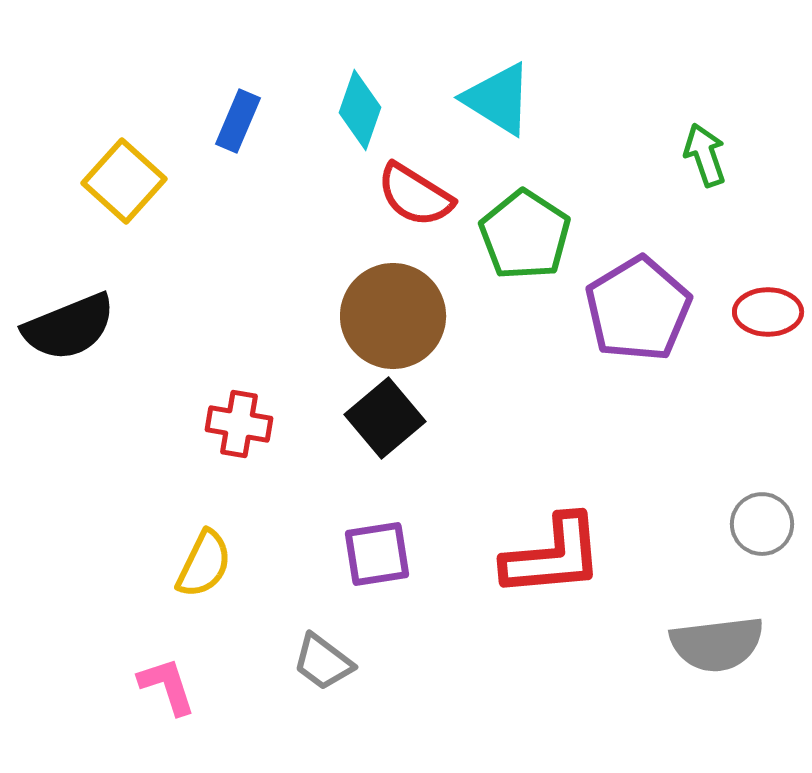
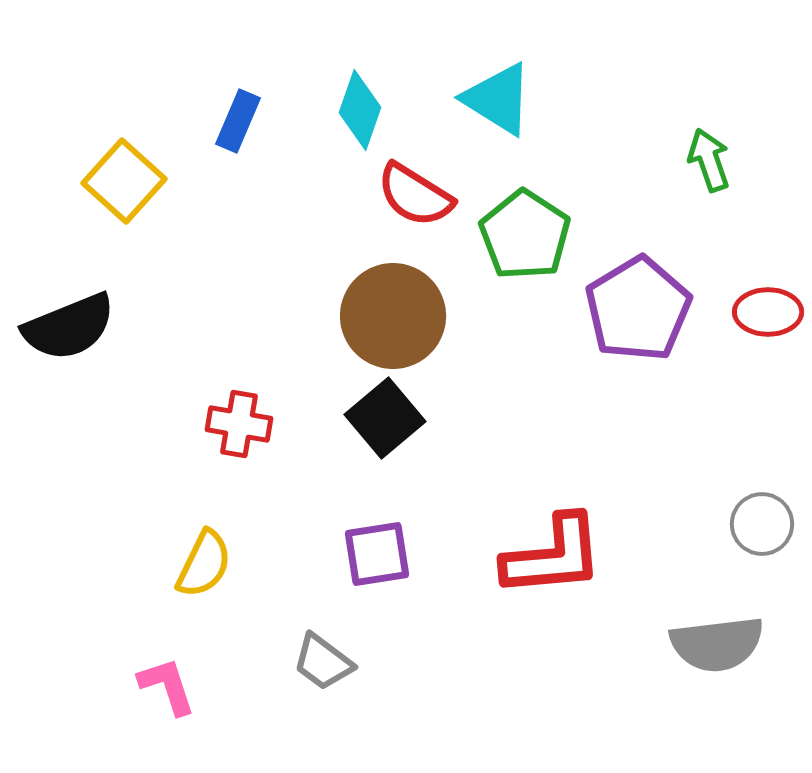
green arrow: moved 4 px right, 5 px down
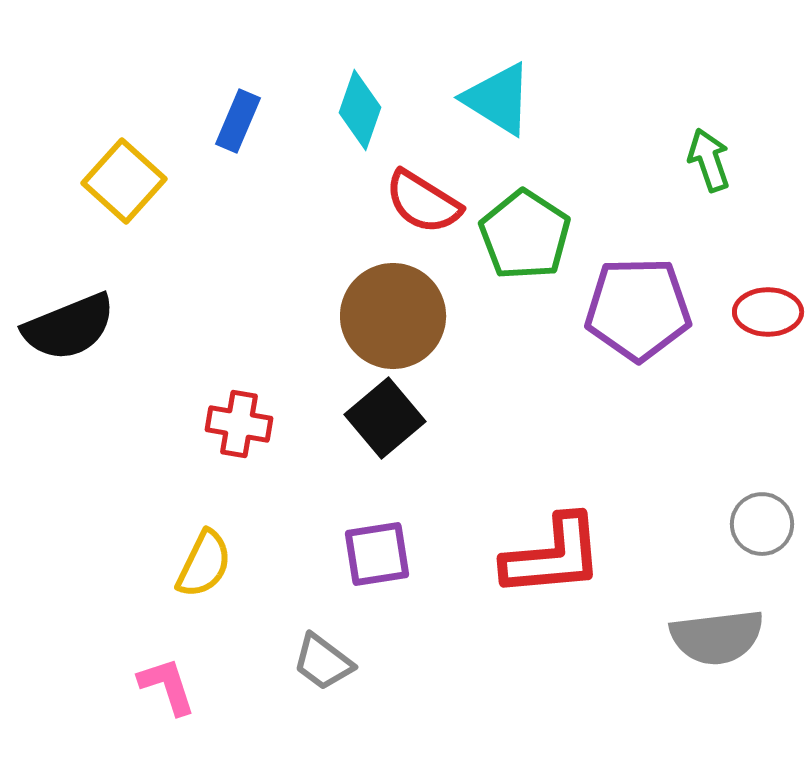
red semicircle: moved 8 px right, 7 px down
purple pentagon: rotated 30 degrees clockwise
gray semicircle: moved 7 px up
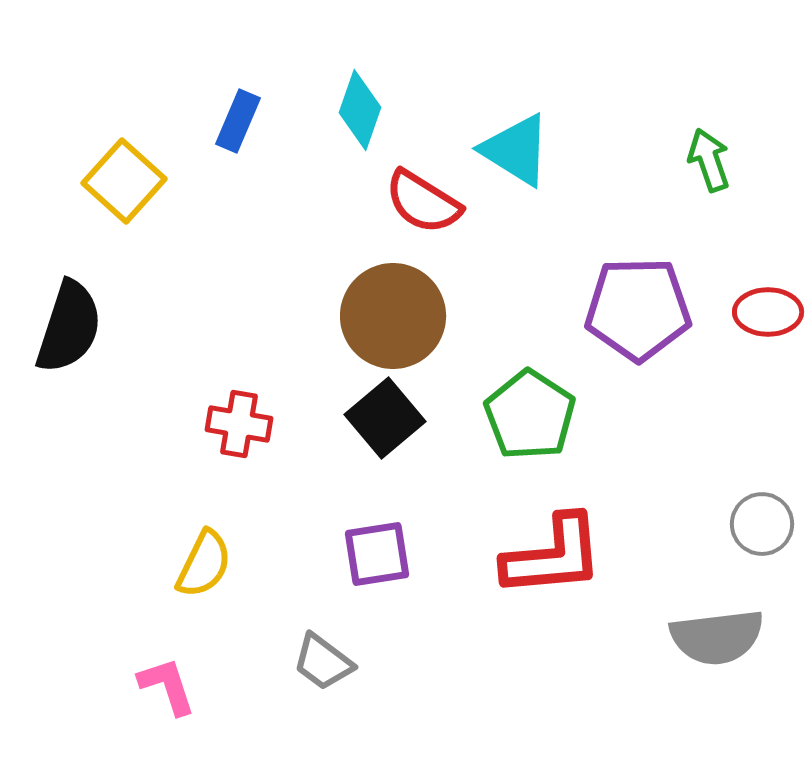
cyan triangle: moved 18 px right, 51 px down
green pentagon: moved 5 px right, 180 px down
black semicircle: rotated 50 degrees counterclockwise
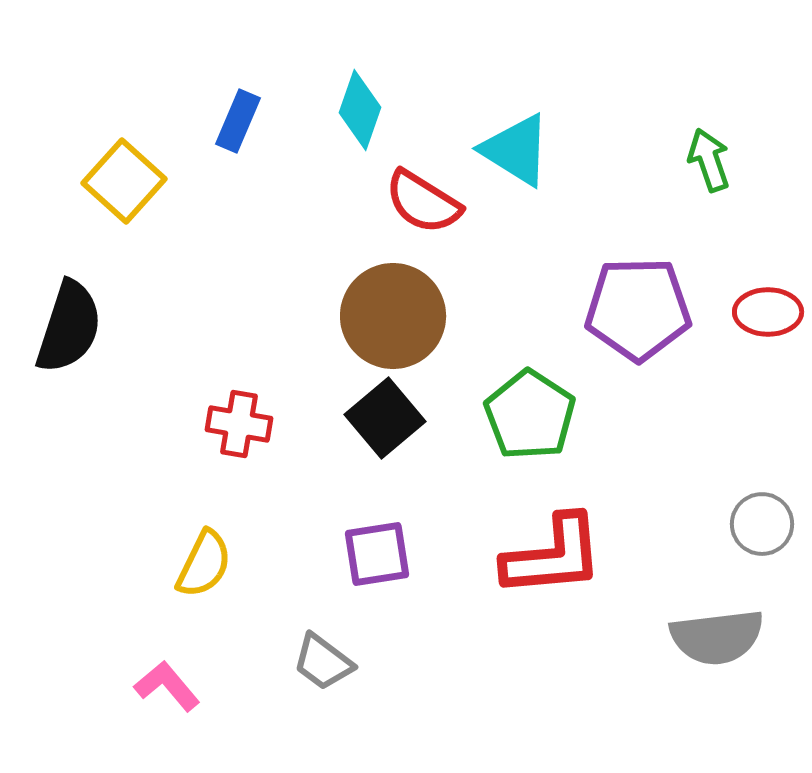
pink L-shape: rotated 22 degrees counterclockwise
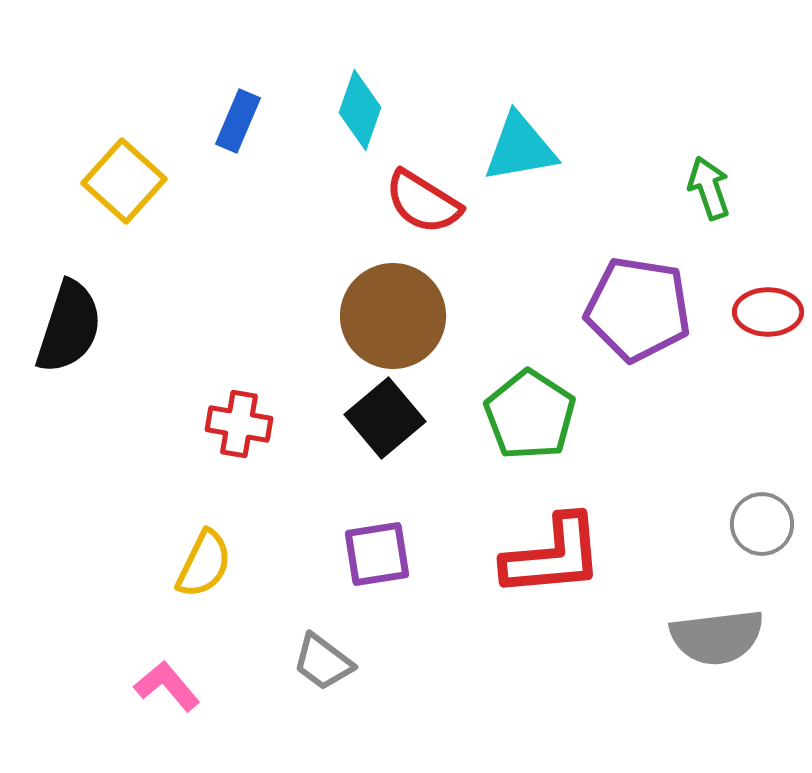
cyan triangle: moved 4 px right, 2 px up; rotated 42 degrees counterclockwise
green arrow: moved 28 px down
purple pentagon: rotated 10 degrees clockwise
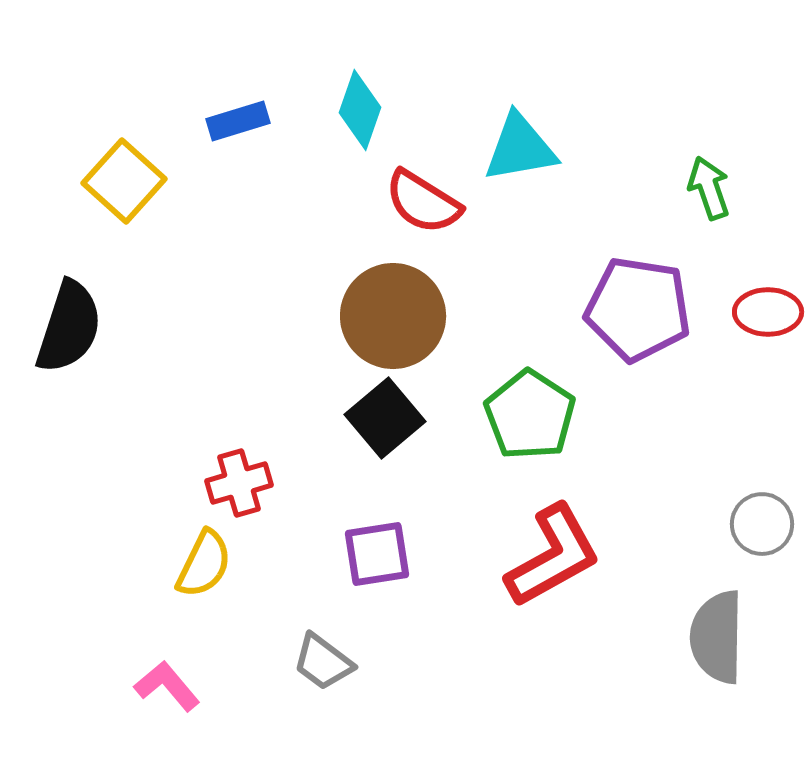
blue rectangle: rotated 50 degrees clockwise
red cross: moved 59 px down; rotated 26 degrees counterclockwise
red L-shape: rotated 24 degrees counterclockwise
gray semicircle: rotated 98 degrees clockwise
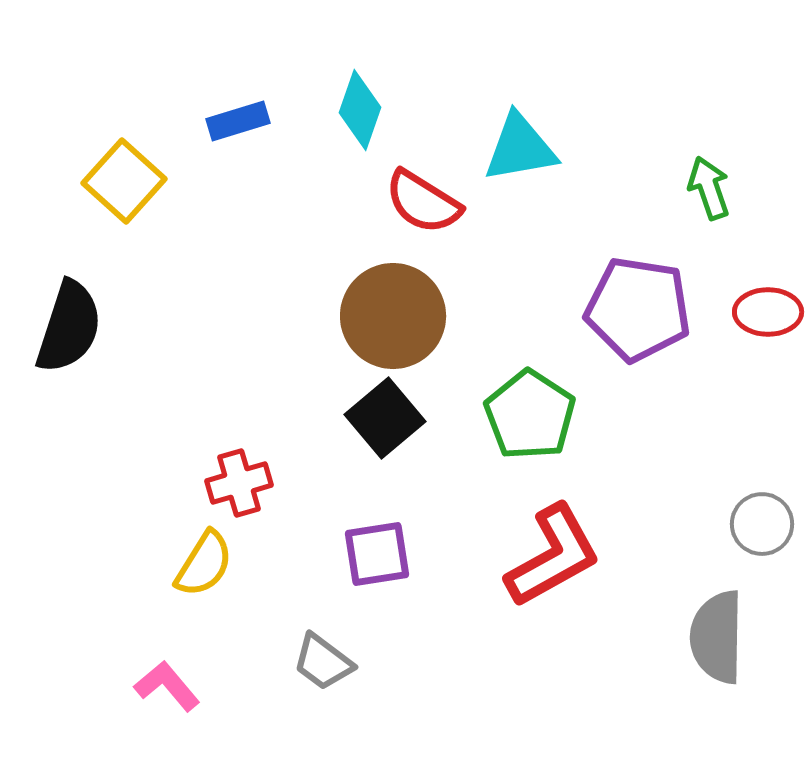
yellow semicircle: rotated 6 degrees clockwise
